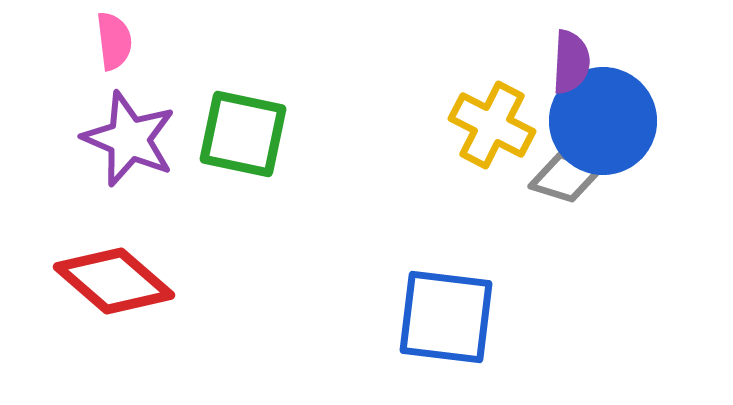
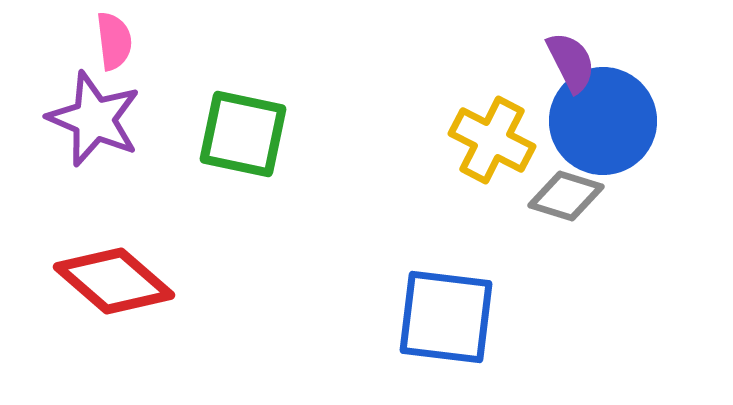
purple semicircle: rotated 30 degrees counterclockwise
yellow cross: moved 15 px down
purple star: moved 35 px left, 20 px up
gray diamond: moved 19 px down
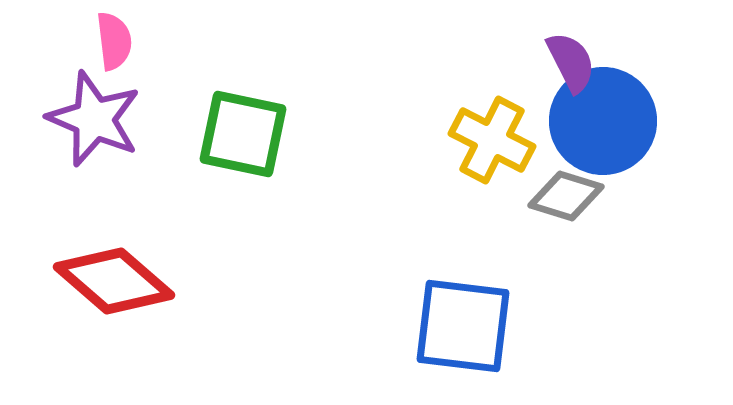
blue square: moved 17 px right, 9 px down
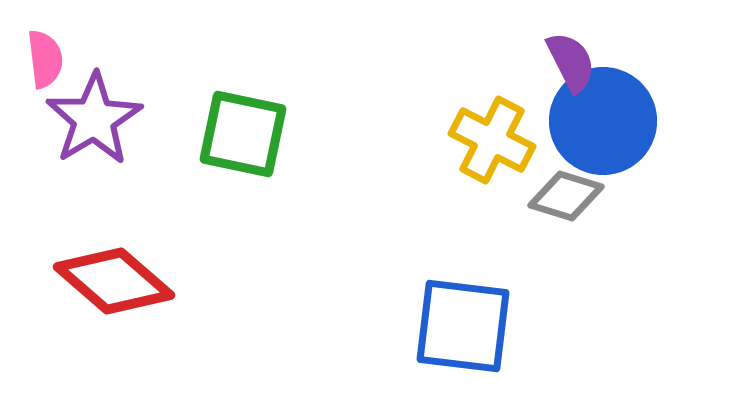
pink semicircle: moved 69 px left, 18 px down
purple star: rotated 18 degrees clockwise
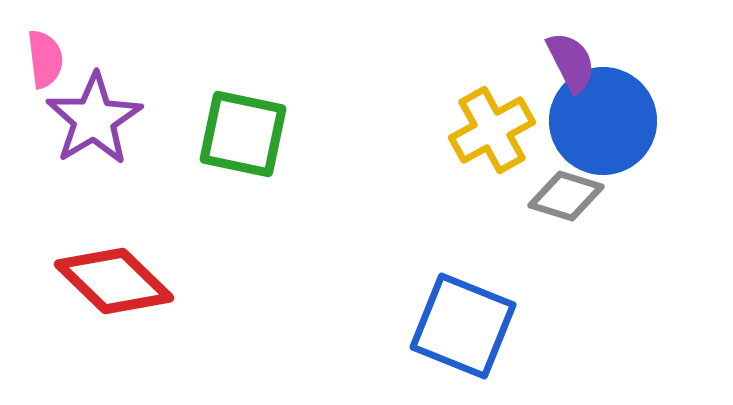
yellow cross: moved 10 px up; rotated 34 degrees clockwise
red diamond: rotated 3 degrees clockwise
blue square: rotated 15 degrees clockwise
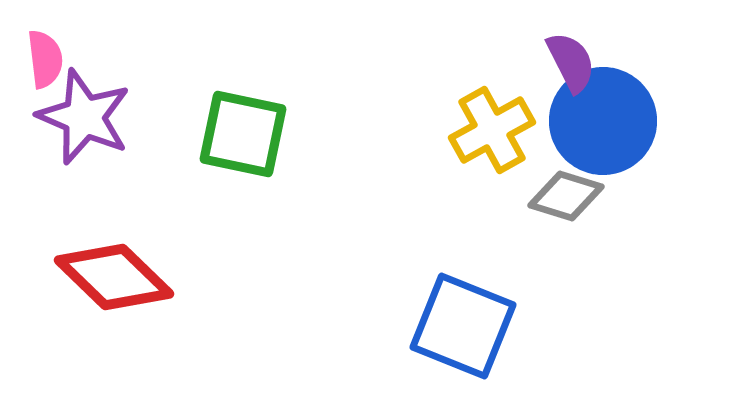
purple star: moved 10 px left, 2 px up; rotated 18 degrees counterclockwise
red diamond: moved 4 px up
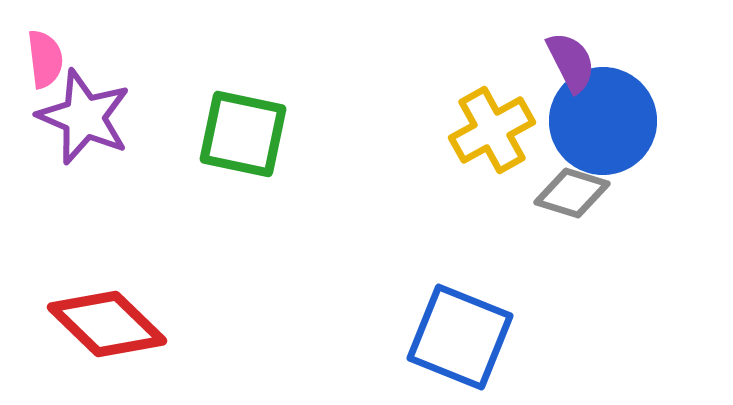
gray diamond: moved 6 px right, 3 px up
red diamond: moved 7 px left, 47 px down
blue square: moved 3 px left, 11 px down
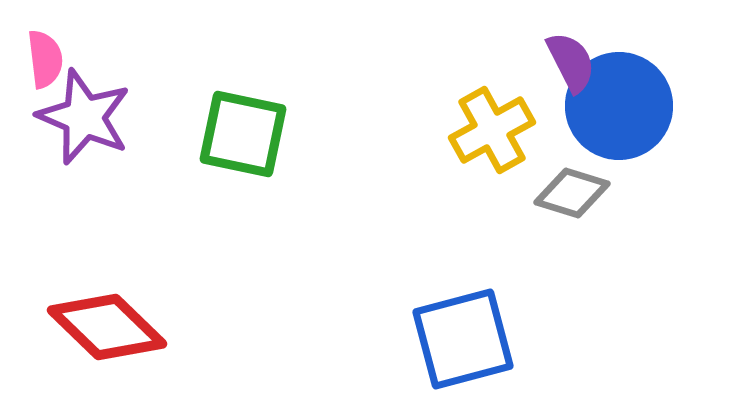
blue circle: moved 16 px right, 15 px up
red diamond: moved 3 px down
blue square: moved 3 px right, 2 px down; rotated 37 degrees counterclockwise
